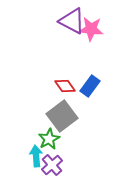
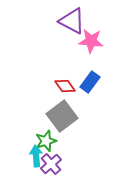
pink star: moved 12 px down
blue rectangle: moved 4 px up
green star: moved 3 px left, 2 px down; rotated 10 degrees clockwise
purple cross: moved 1 px left, 1 px up
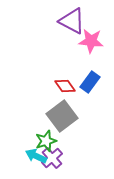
cyan arrow: rotated 60 degrees counterclockwise
purple cross: moved 1 px right, 6 px up
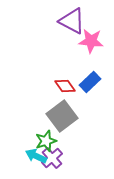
blue rectangle: rotated 10 degrees clockwise
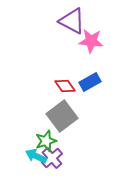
blue rectangle: rotated 15 degrees clockwise
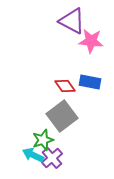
blue rectangle: rotated 40 degrees clockwise
green star: moved 3 px left, 1 px up
cyan arrow: moved 3 px left, 1 px up
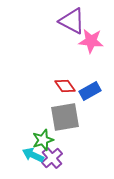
blue rectangle: moved 9 px down; rotated 40 degrees counterclockwise
gray square: moved 3 px right, 1 px down; rotated 28 degrees clockwise
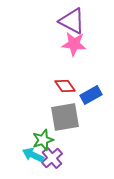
pink star: moved 17 px left, 3 px down
blue rectangle: moved 1 px right, 4 px down
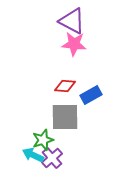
red diamond: rotated 50 degrees counterclockwise
gray square: rotated 8 degrees clockwise
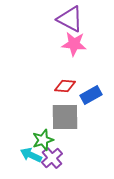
purple triangle: moved 2 px left, 2 px up
cyan arrow: moved 2 px left
